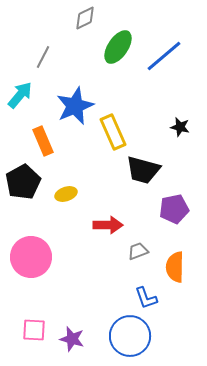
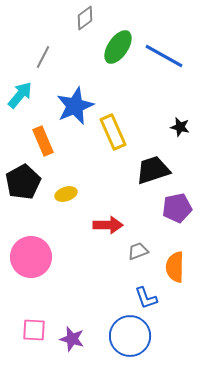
gray diamond: rotated 10 degrees counterclockwise
blue line: rotated 69 degrees clockwise
black trapezoid: moved 10 px right; rotated 147 degrees clockwise
purple pentagon: moved 3 px right, 1 px up
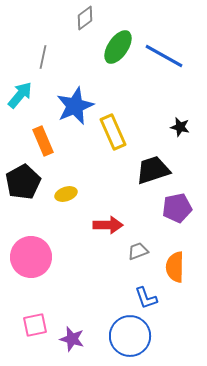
gray line: rotated 15 degrees counterclockwise
pink square: moved 1 px right, 5 px up; rotated 15 degrees counterclockwise
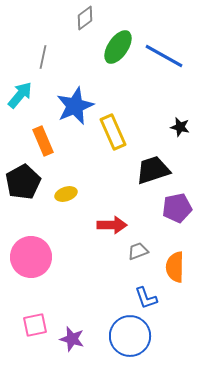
red arrow: moved 4 px right
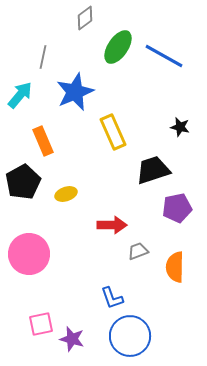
blue star: moved 14 px up
pink circle: moved 2 px left, 3 px up
blue L-shape: moved 34 px left
pink square: moved 6 px right, 1 px up
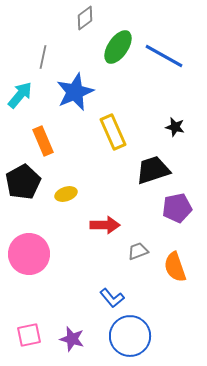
black star: moved 5 px left
red arrow: moved 7 px left
orange semicircle: rotated 20 degrees counterclockwise
blue L-shape: rotated 20 degrees counterclockwise
pink square: moved 12 px left, 11 px down
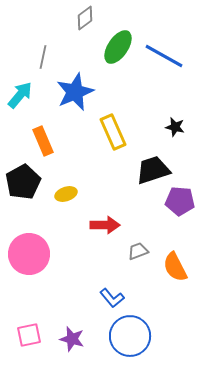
purple pentagon: moved 3 px right, 7 px up; rotated 16 degrees clockwise
orange semicircle: rotated 8 degrees counterclockwise
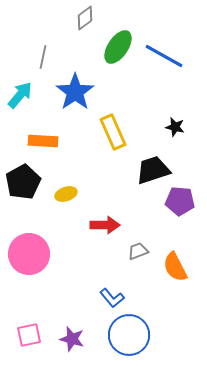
blue star: rotated 12 degrees counterclockwise
orange rectangle: rotated 64 degrees counterclockwise
blue circle: moved 1 px left, 1 px up
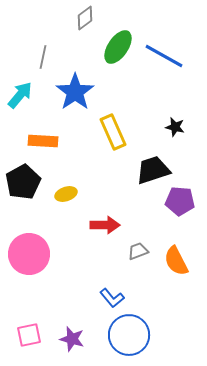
orange semicircle: moved 1 px right, 6 px up
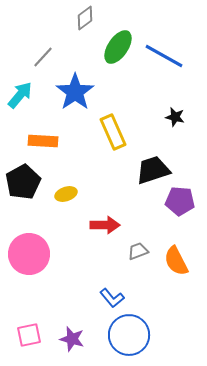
gray line: rotated 30 degrees clockwise
black star: moved 10 px up
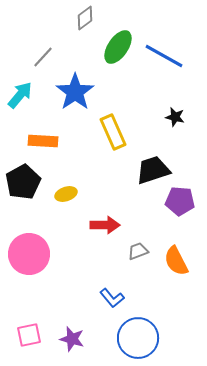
blue circle: moved 9 px right, 3 px down
